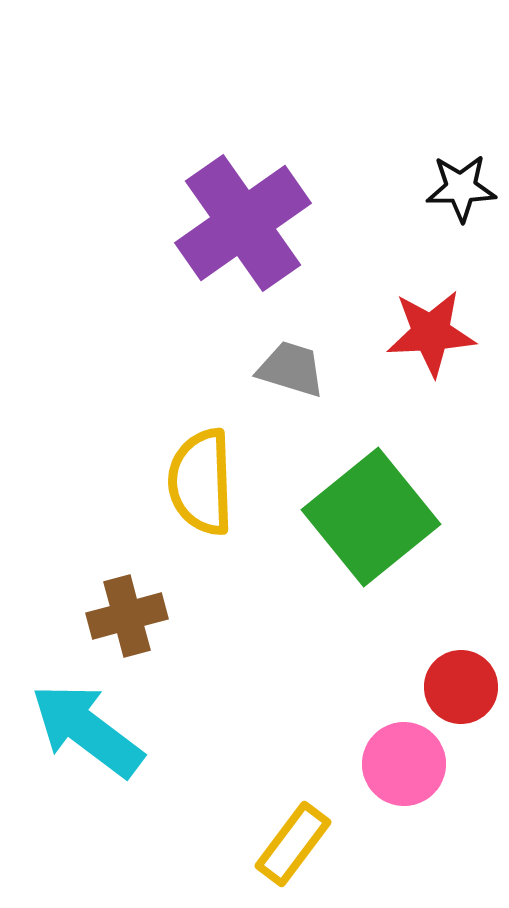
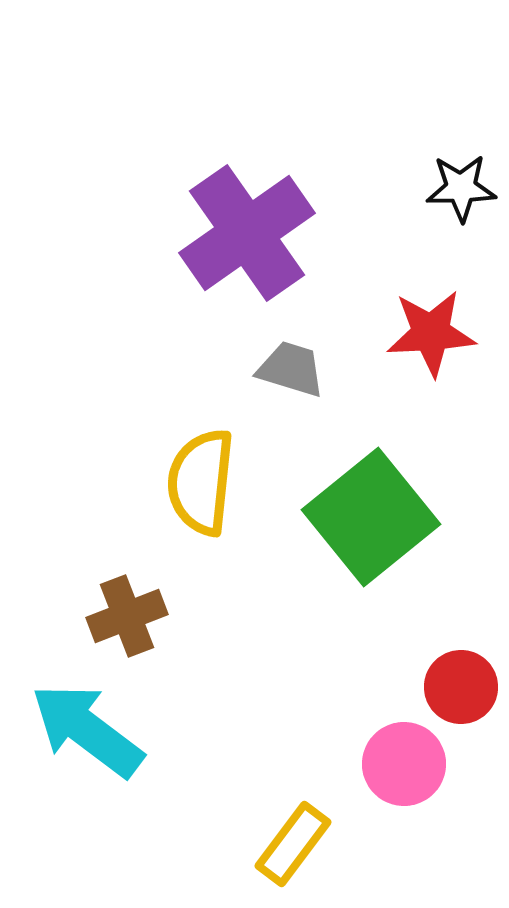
purple cross: moved 4 px right, 10 px down
yellow semicircle: rotated 8 degrees clockwise
brown cross: rotated 6 degrees counterclockwise
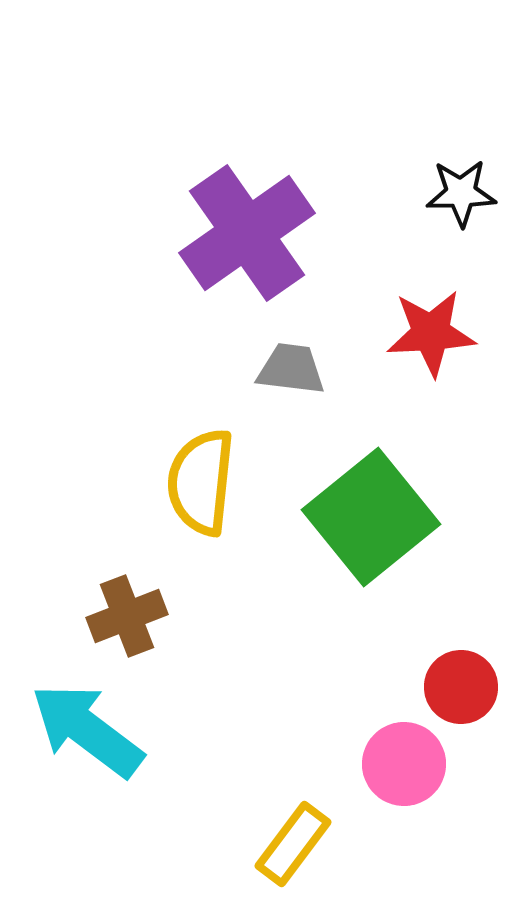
black star: moved 5 px down
gray trapezoid: rotated 10 degrees counterclockwise
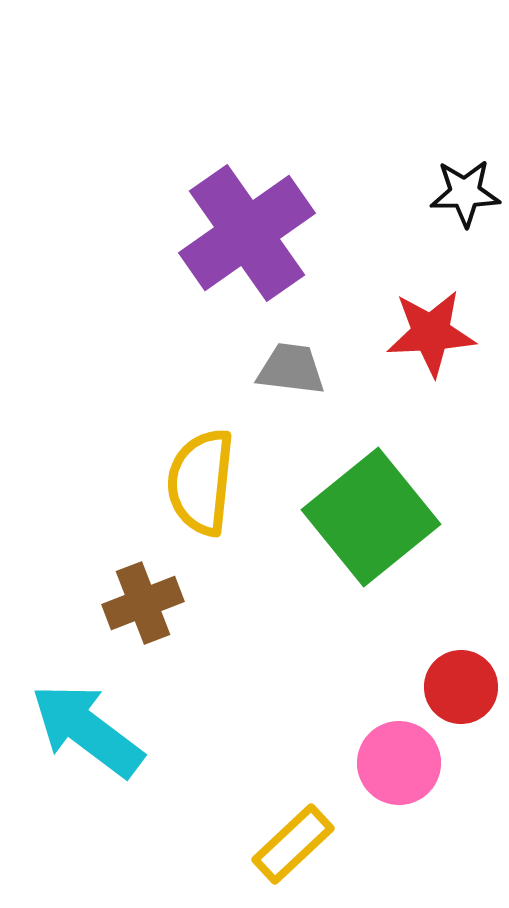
black star: moved 4 px right
brown cross: moved 16 px right, 13 px up
pink circle: moved 5 px left, 1 px up
yellow rectangle: rotated 10 degrees clockwise
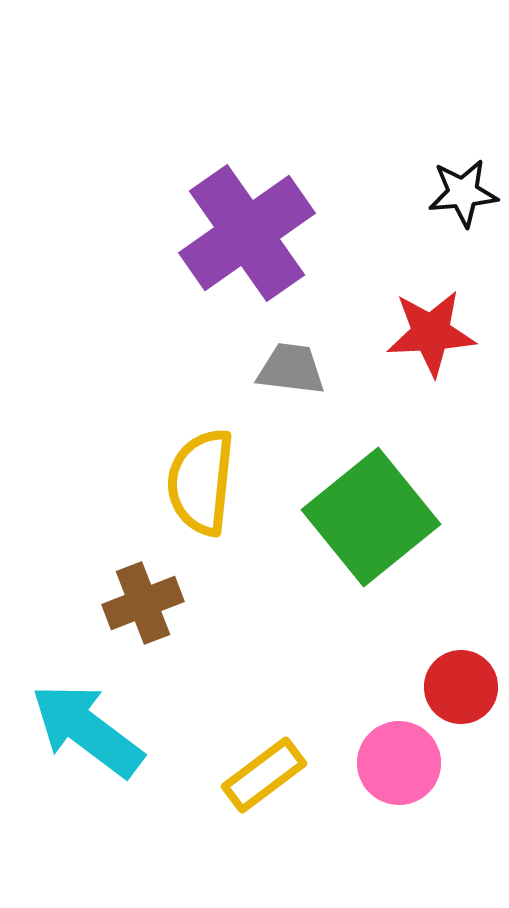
black star: moved 2 px left; rotated 4 degrees counterclockwise
yellow rectangle: moved 29 px left, 69 px up; rotated 6 degrees clockwise
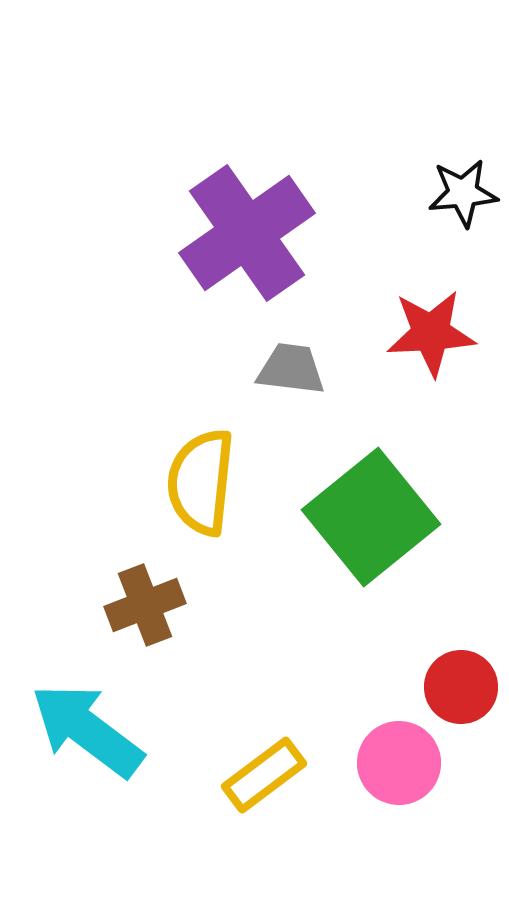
brown cross: moved 2 px right, 2 px down
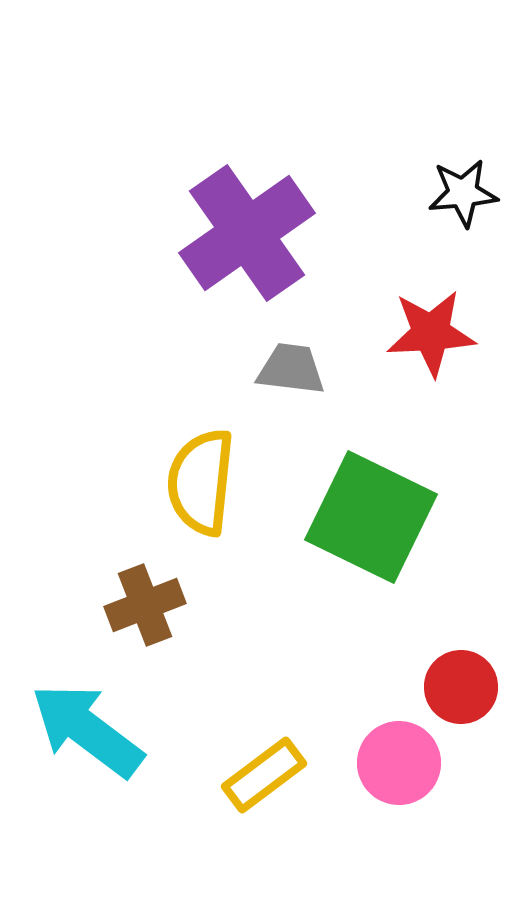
green square: rotated 25 degrees counterclockwise
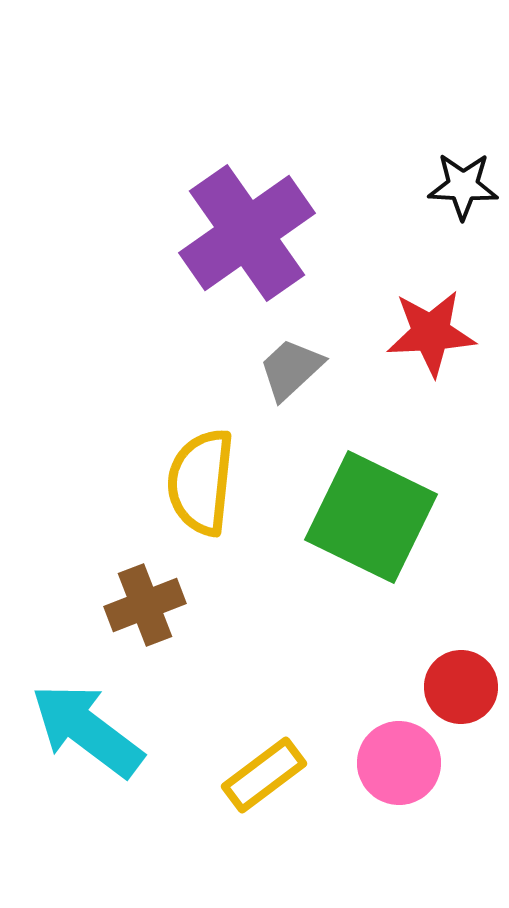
black star: moved 7 px up; rotated 8 degrees clockwise
gray trapezoid: rotated 50 degrees counterclockwise
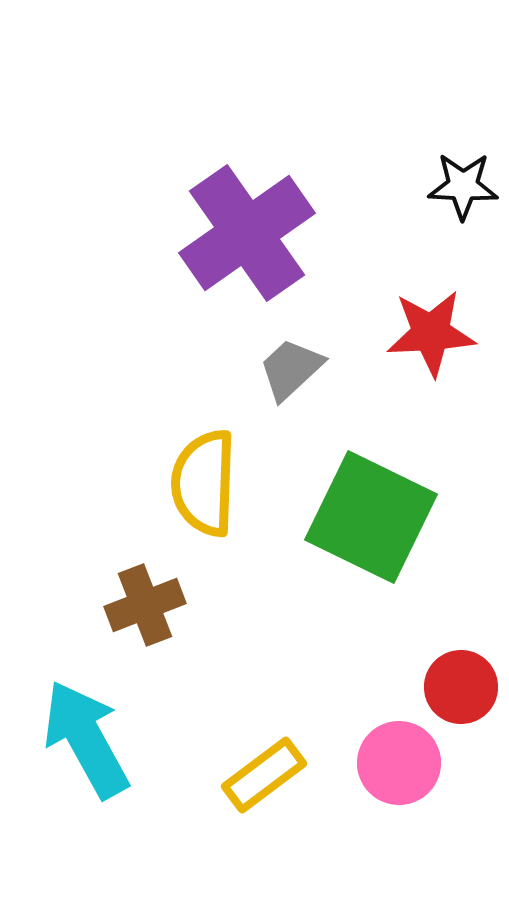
yellow semicircle: moved 3 px right, 1 px down; rotated 4 degrees counterclockwise
cyan arrow: moved 1 px left, 9 px down; rotated 24 degrees clockwise
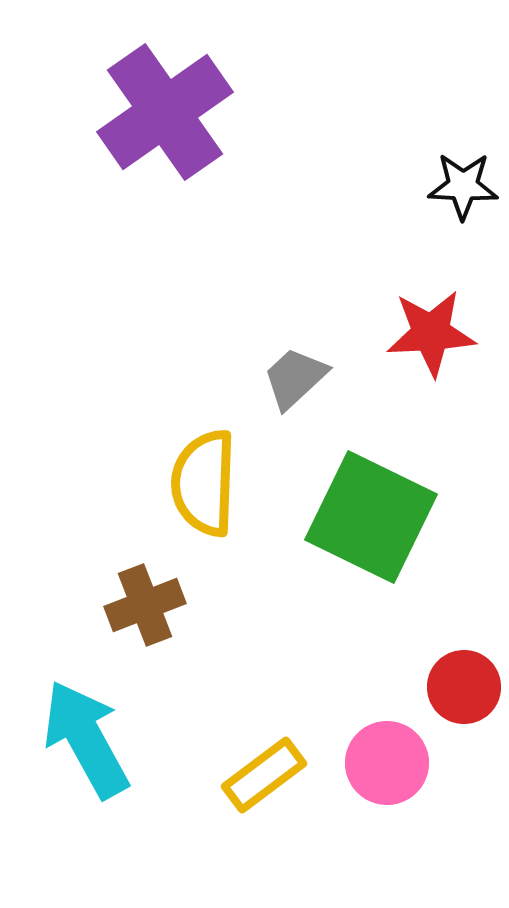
purple cross: moved 82 px left, 121 px up
gray trapezoid: moved 4 px right, 9 px down
red circle: moved 3 px right
pink circle: moved 12 px left
